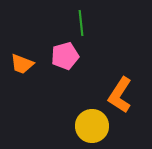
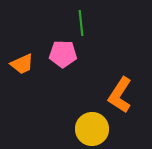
pink pentagon: moved 2 px left, 2 px up; rotated 16 degrees clockwise
orange trapezoid: rotated 45 degrees counterclockwise
yellow circle: moved 3 px down
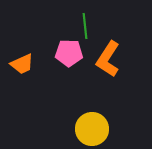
green line: moved 4 px right, 3 px down
pink pentagon: moved 6 px right, 1 px up
orange L-shape: moved 12 px left, 36 px up
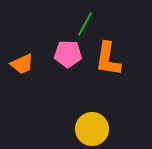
green line: moved 2 px up; rotated 35 degrees clockwise
pink pentagon: moved 1 px left, 1 px down
orange L-shape: rotated 24 degrees counterclockwise
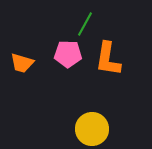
orange trapezoid: moved 1 px up; rotated 40 degrees clockwise
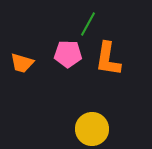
green line: moved 3 px right
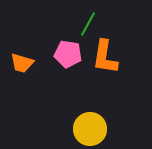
pink pentagon: rotated 8 degrees clockwise
orange L-shape: moved 3 px left, 2 px up
yellow circle: moved 2 px left
